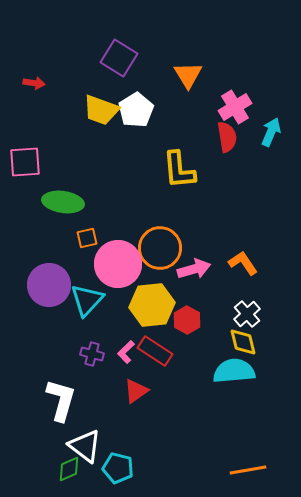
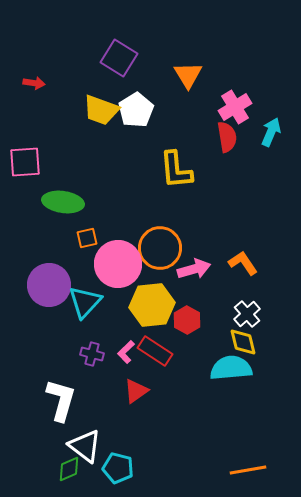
yellow L-shape: moved 3 px left
cyan triangle: moved 2 px left, 2 px down
cyan semicircle: moved 3 px left, 3 px up
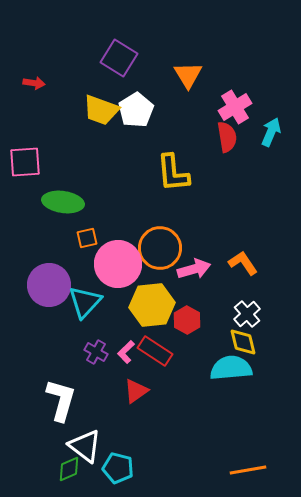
yellow L-shape: moved 3 px left, 3 px down
purple cross: moved 4 px right, 2 px up; rotated 15 degrees clockwise
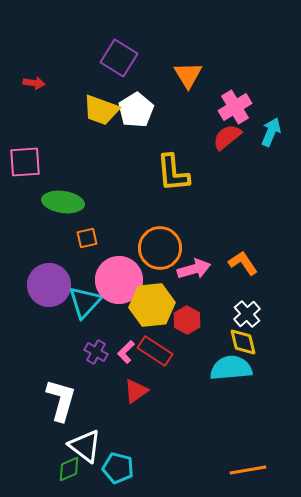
red semicircle: rotated 120 degrees counterclockwise
pink circle: moved 1 px right, 16 px down
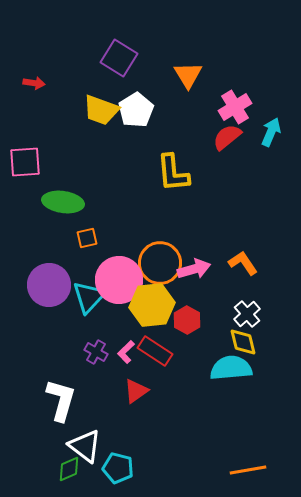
orange circle: moved 15 px down
cyan triangle: moved 4 px right, 5 px up
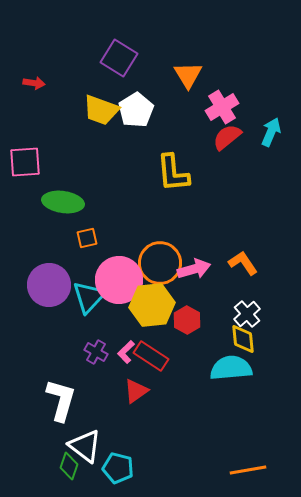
pink cross: moved 13 px left
yellow diamond: moved 3 px up; rotated 8 degrees clockwise
red rectangle: moved 4 px left, 5 px down
green diamond: moved 3 px up; rotated 48 degrees counterclockwise
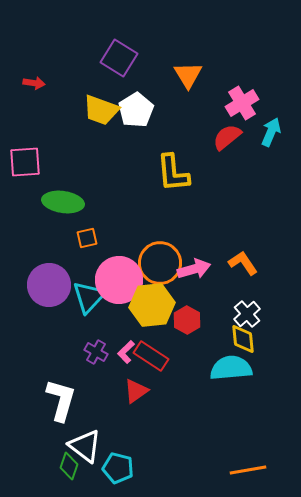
pink cross: moved 20 px right, 4 px up
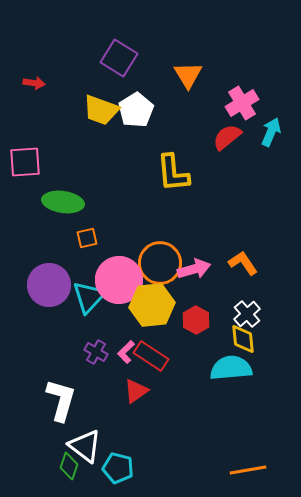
red hexagon: moved 9 px right
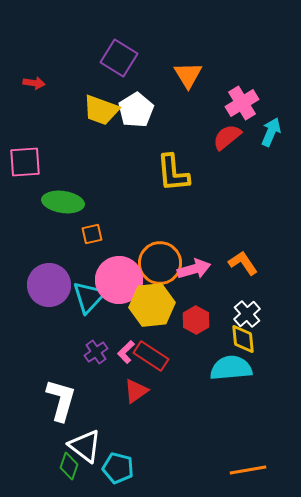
orange square: moved 5 px right, 4 px up
purple cross: rotated 25 degrees clockwise
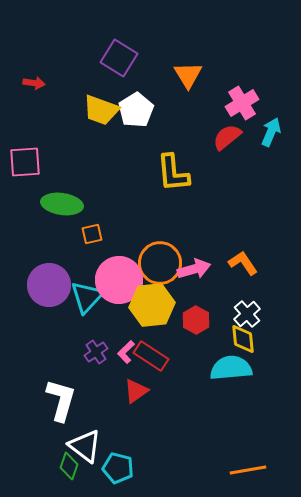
green ellipse: moved 1 px left, 2 px down
cyan triangle: moved 2 px left
